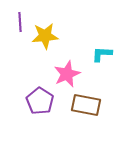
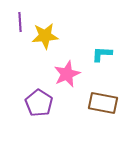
purple pentagon: moved 1 px left, 2 px down
brown rectangle: moved 17 px right, 2 px up
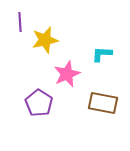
yellow star: moved 4 px down; rotated 8 degrees counterclockwise
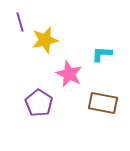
purple line: rotated 12 degrees counterclockwise
pink star: moved 2 px right; rotated 24 degrees counterclockwise
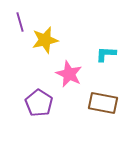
cyan L-shape: moved 4 px right
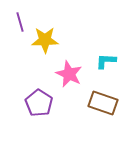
yellow star: rotated 12 degrees clockwise
cyan L-shape: moved 7 px down
brown rectangle: rotated 8 degrees clockwise
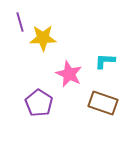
yellow star: moved 2 px left, 2 px up
cyan L-shape: moved 1 px left
